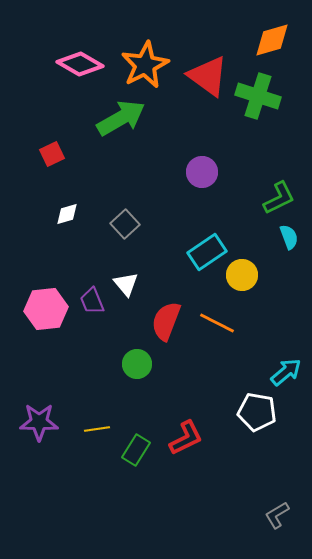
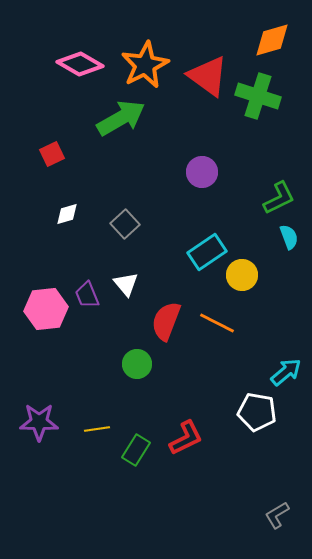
purple trapezoid: moved 5 px left, 6 px up
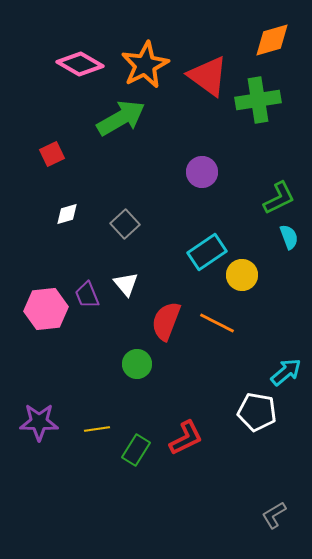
green cross: moved 4 px down; rotated 27 degrees counterclockwise
gray L-shape: moved 3 px left
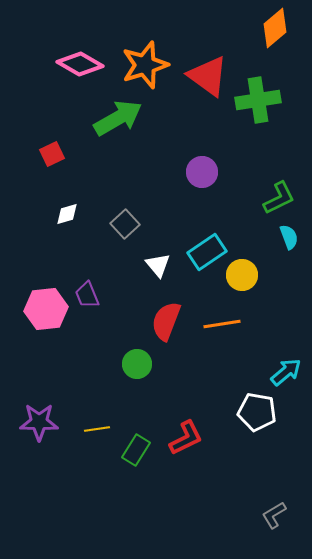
orange diamond: moved 3 px right, 12 px up; rotated 24 degrees counterclockwise
orange star: rotated 9 degrees clockwise
green arrow: moved 3 px left
white triangle: moved 32 px right, 19 px up
orange line: moved 5 px right, 1 px down; rotated 36 degrees counterclockwise
